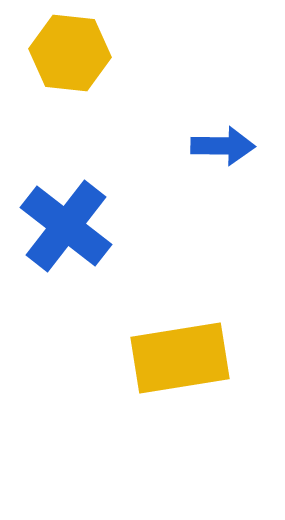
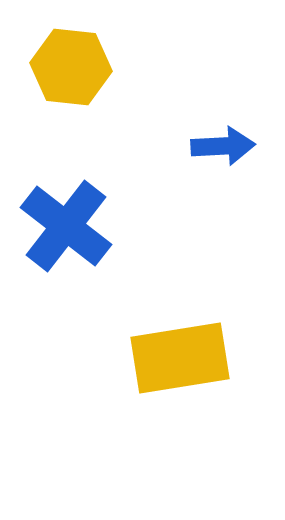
yellow hexagon: moved 1 px right, 14 px down
blue arrow: rotated 4 degrees counterclockwise
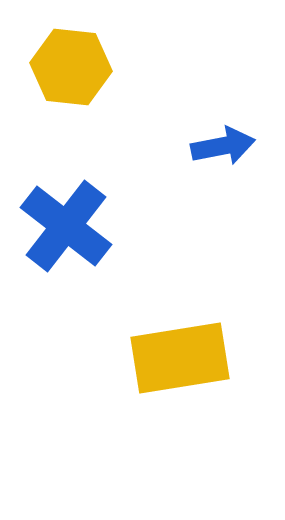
blue arrow: rotated 8 degrees counterclockwise
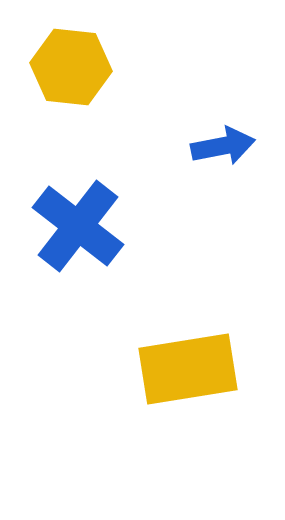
blue cross: moved 12 px right
yellow rectangle: moved 8 px right, 11 px down
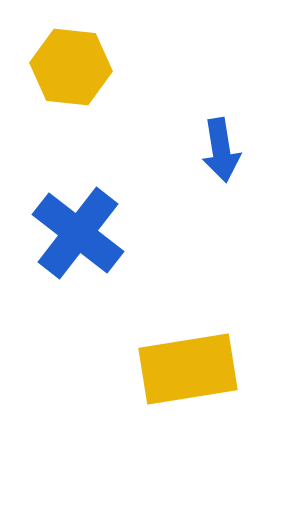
blue arrow: moved 2 px left, 4 px down; rotated 92 degrees clockwise
blue cross: moved 7 px down
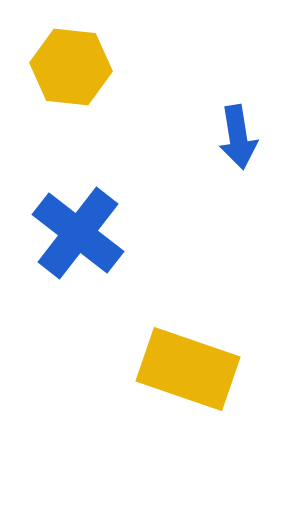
blue arrow: moved 17 px right, 13 px up
yellow rectangle: rotated 28 degrees clockwise
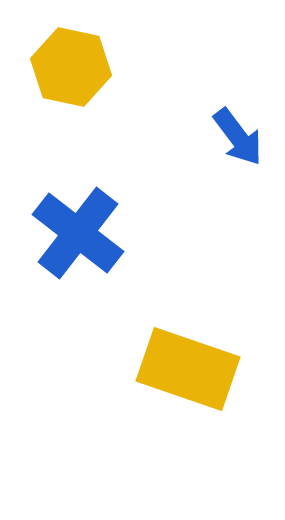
yellow hexagon: rotated 6 degrees clockwise
blue arrow: rotated 28 degrees counterclockwise
